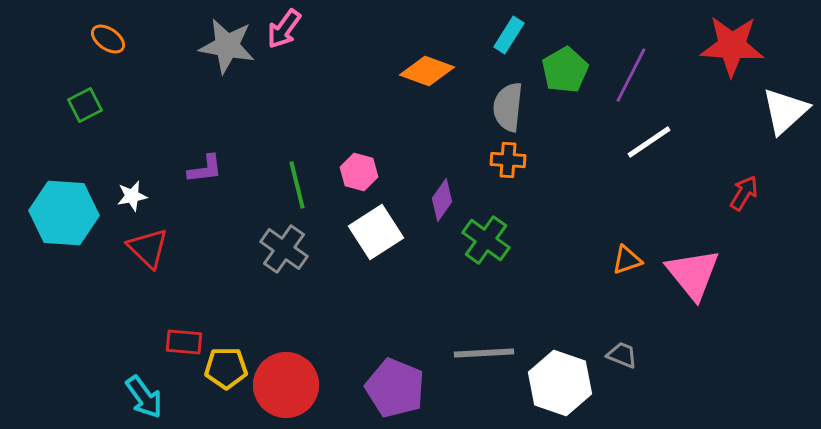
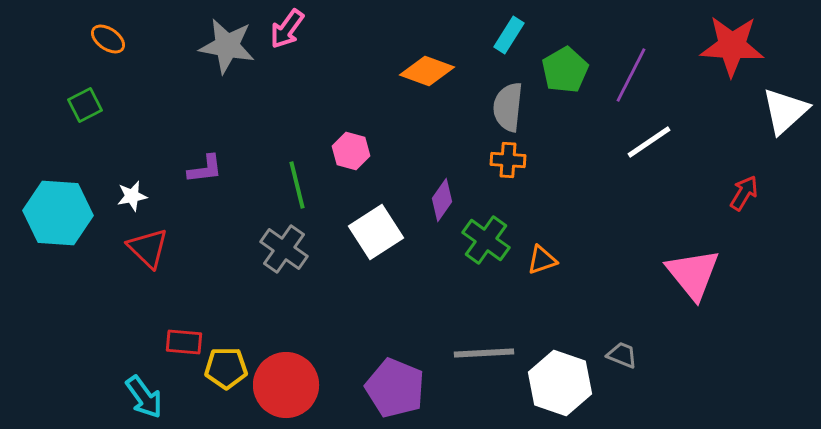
pink arrow: moved 3 px right
pink hexagon: moved 8 px left, 21 px up
cyan hexagon: moved 6 px left
orange triangle: moved 85 px left
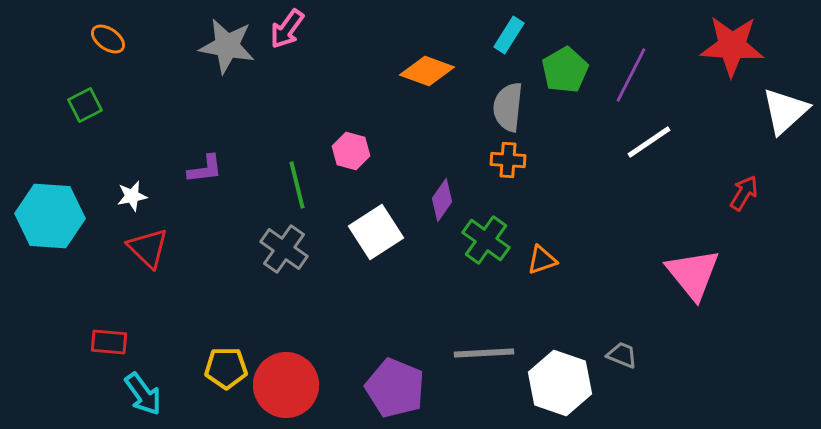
cyan hexagon: moved 8 px left, 3 px down
red rectangle: moved 75 px left
cyan arrow: moved 1 px left, 3 px up
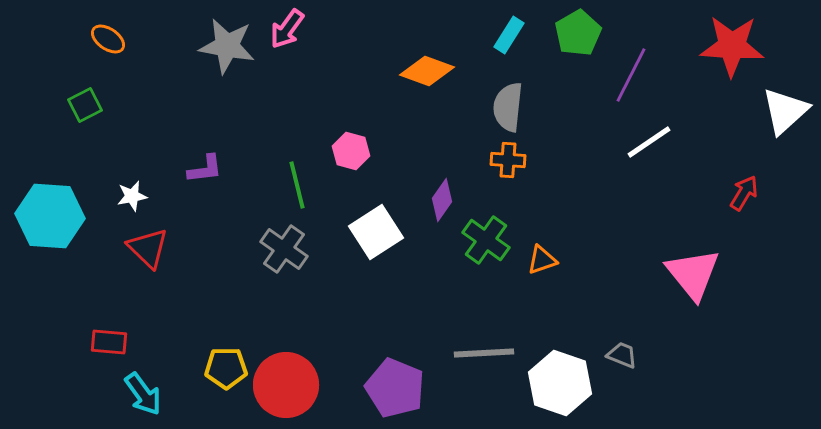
green pentagon: moved 13 px right, 37 px up
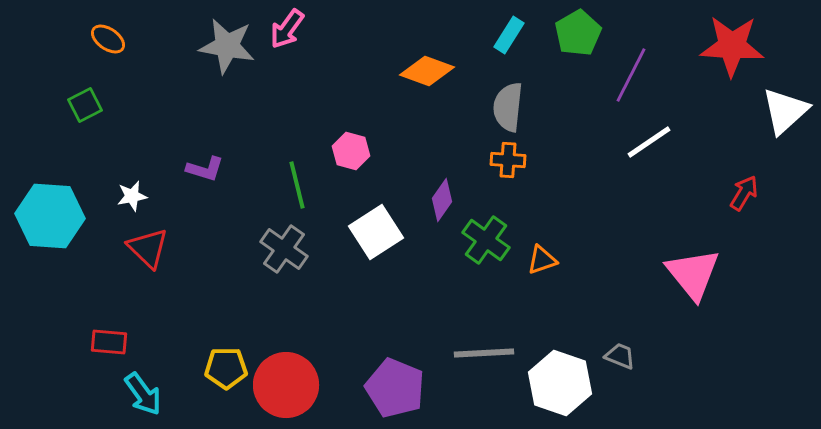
purple L-shape: rotated 24 degrees clockwise
gray trapezoid: moved 2 px left, 1 px down
